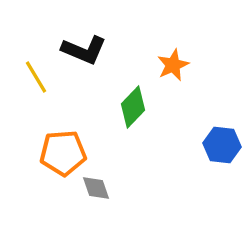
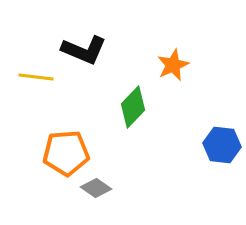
yellow line: rotated 52 degrees counterclockwise
orange pentagon: moved 3 px right
gray diamond: rotated 36 degrees counterclockwise
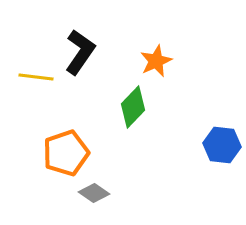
black L-shape: moved 4 px left, 2 px down; rotated 78 degrees counterclockwise
orange star: moved 17 px left, 4 px up
orange pentagon: rotated 15 degrees counterclockwise
gray diamond: moved 2 px left, 5 px down
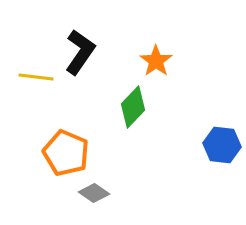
orange star: rotated 12 degrees counterclockwise
orange pentagon: rotated 30 degrees counterclockwise
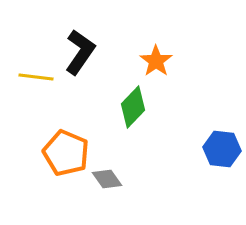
blue hexagon: moved 4 px down
gray diamond: moved 13 px right, 14 px up; rotated 20 degrees clockwise
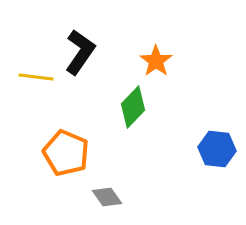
blue hexagon: moved 5 px left
gray diamond: moved 18 px down
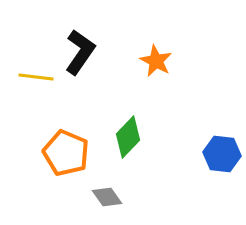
orange star: rotated 8 degrees counterclockwise
green diamond: moved 5 px left, 30 px down
blue hexagon: moved 5 px right, 5 px down
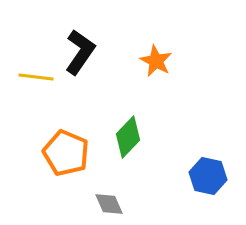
blue hexagon: moved 14 px left, 22 px down; rotated 6 degrees clockwise
gray diamond: moved 2 px right, 7 px down; rotated 12 degrees clockwise
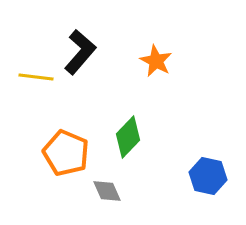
black L-shape: rotated 6 degrees clockwise
gray diamond: moved 2 px left, 13 px up
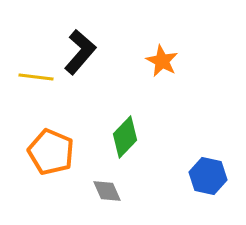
orange star: moved 6 px right
green diamond: moved 3 px left
orange pentagon: moved 15 px left, 1 px up
